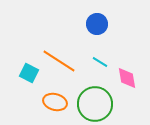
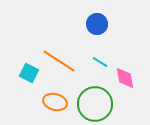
pink diamond: moved 2 px left
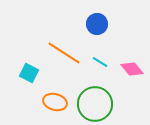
orange line: moved 5 px right, 8 px up
pink diamond: moved 7 px right, 9 px up; rotated 30 degrees counterclockwise
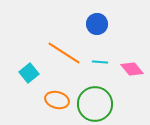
cyan line: rotated 28 degrees counterclockwise
cyan square: rotated 24 degrees clockwise
orange ellipse: moved 2 px right, 2 px up
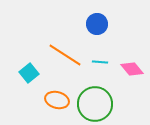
orange line: moved 1 px right, 2 px down
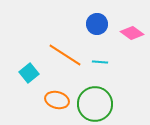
pink diamond: moved 36 px up; rotated 15 degrees counterclockwise
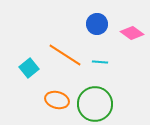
cyan square: moved 5 px up
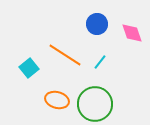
pink diamond: rotated 35 degrees clockwise
cyan line: rotated 56 degrees counterclockwise
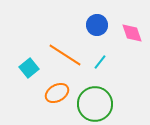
blue circle: moved 1 px down
orange ellipse: moved 7 px up; rotated 45 degrees counterclockwise
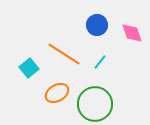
orange line: moved 1 px left, 1 px up
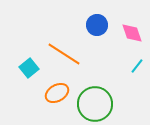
cyan line: moved 37 px right, 4 px down
